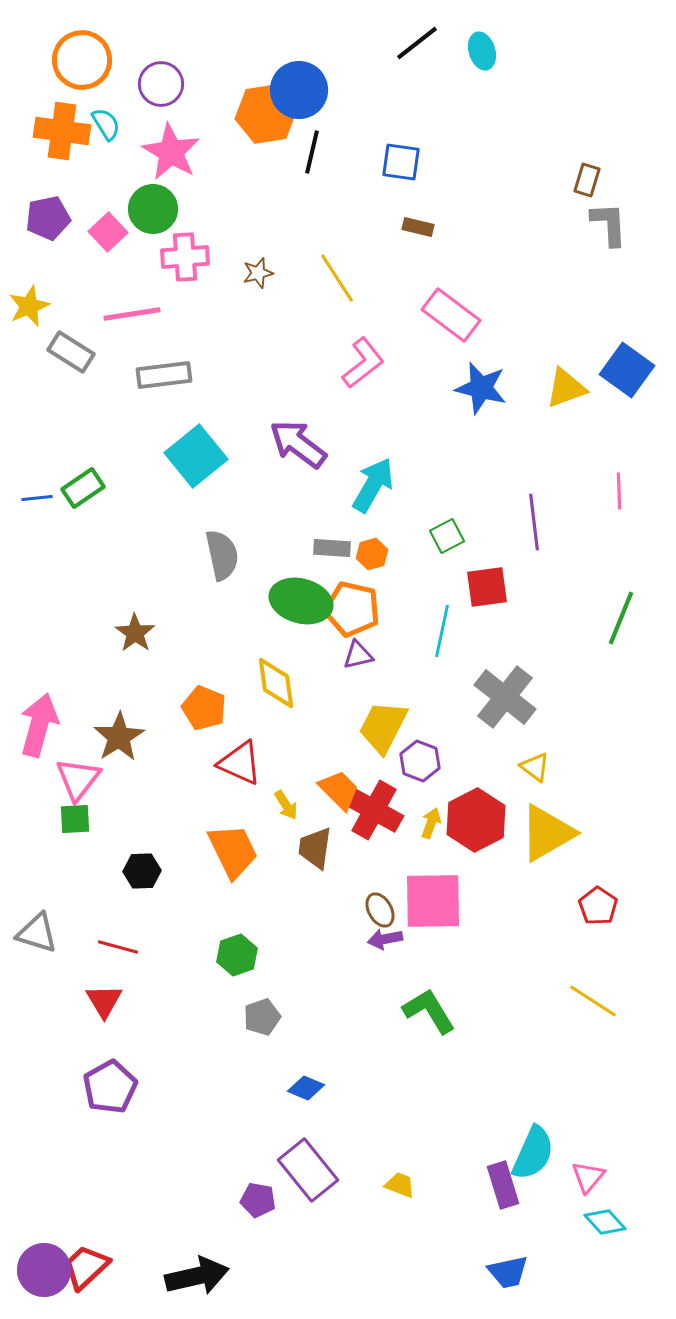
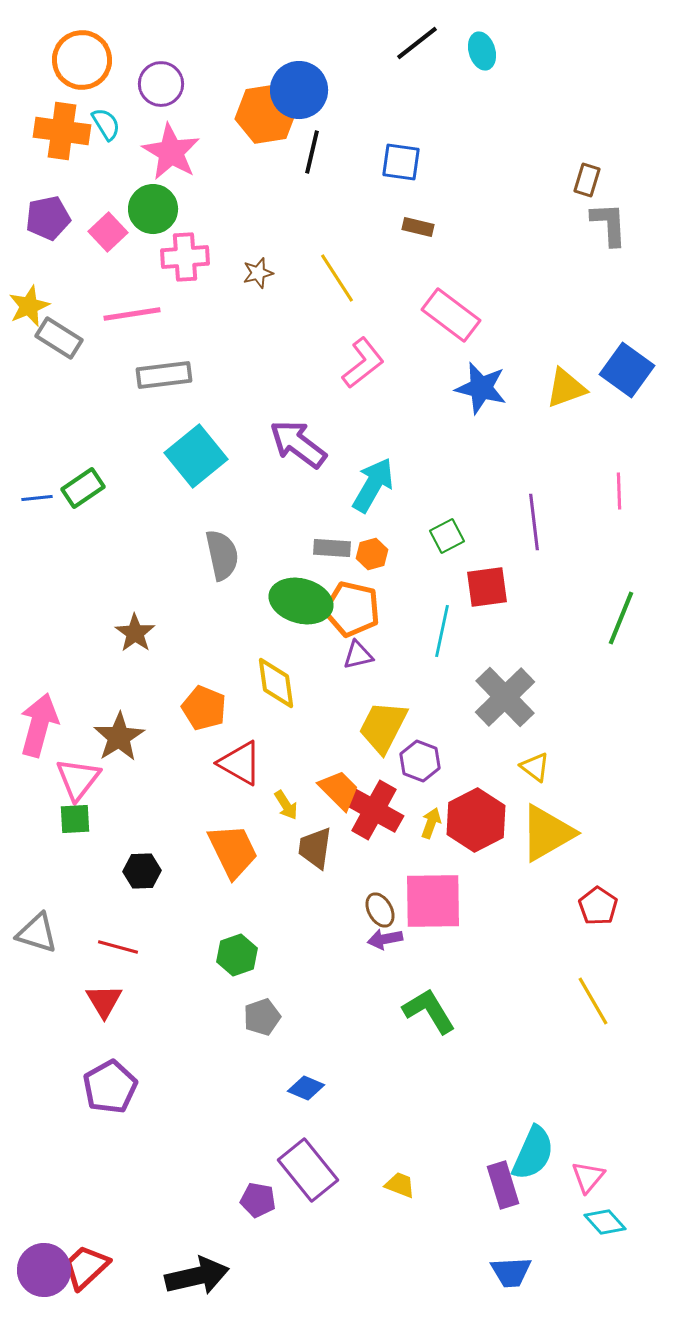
gray rectangle at (71, 352): moved 12 px left, 14 px up
gray cross at (505, 697): rotated 8 degrees clockwise
red triangle at (240, 763): rotated 6 degrees clockwise
yellow line at (593, 1001): rotated 27 degrees clockwise
blue trapezoid at (508, 1272): moved 3 px right; rotated 9 degrees clockwise
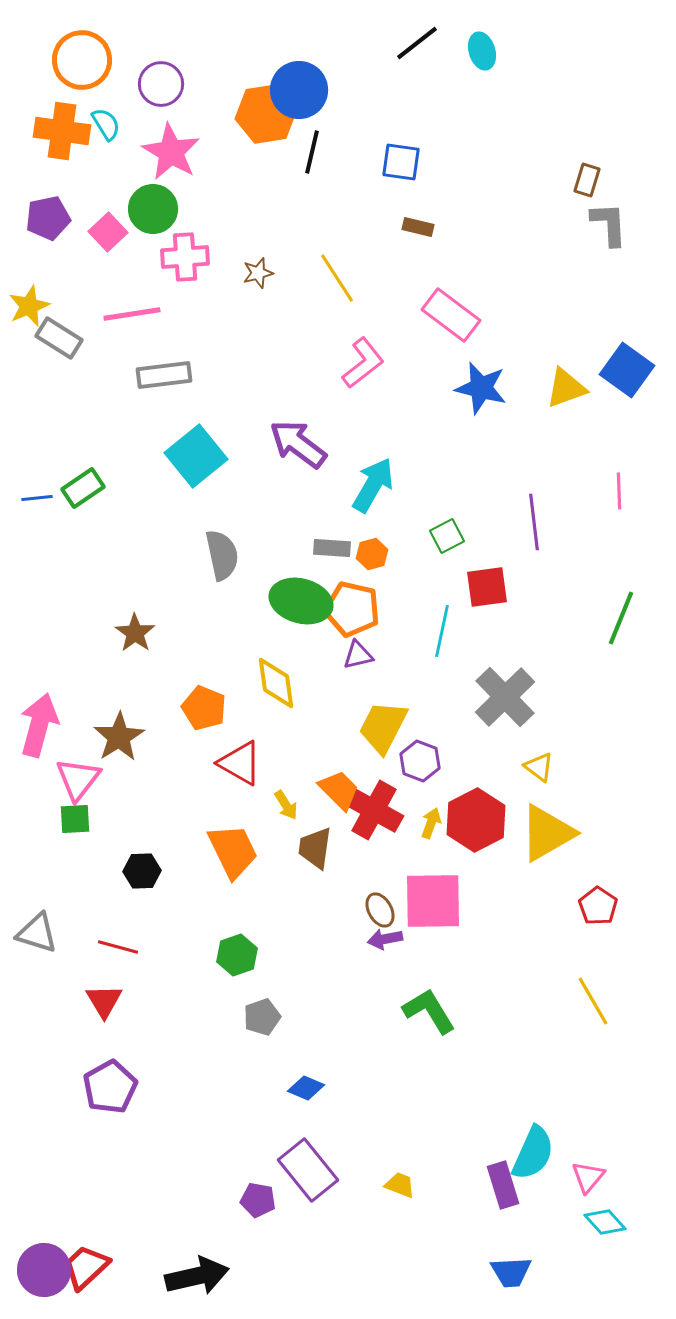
yellow triangle at (535, 767): moved 4 px right
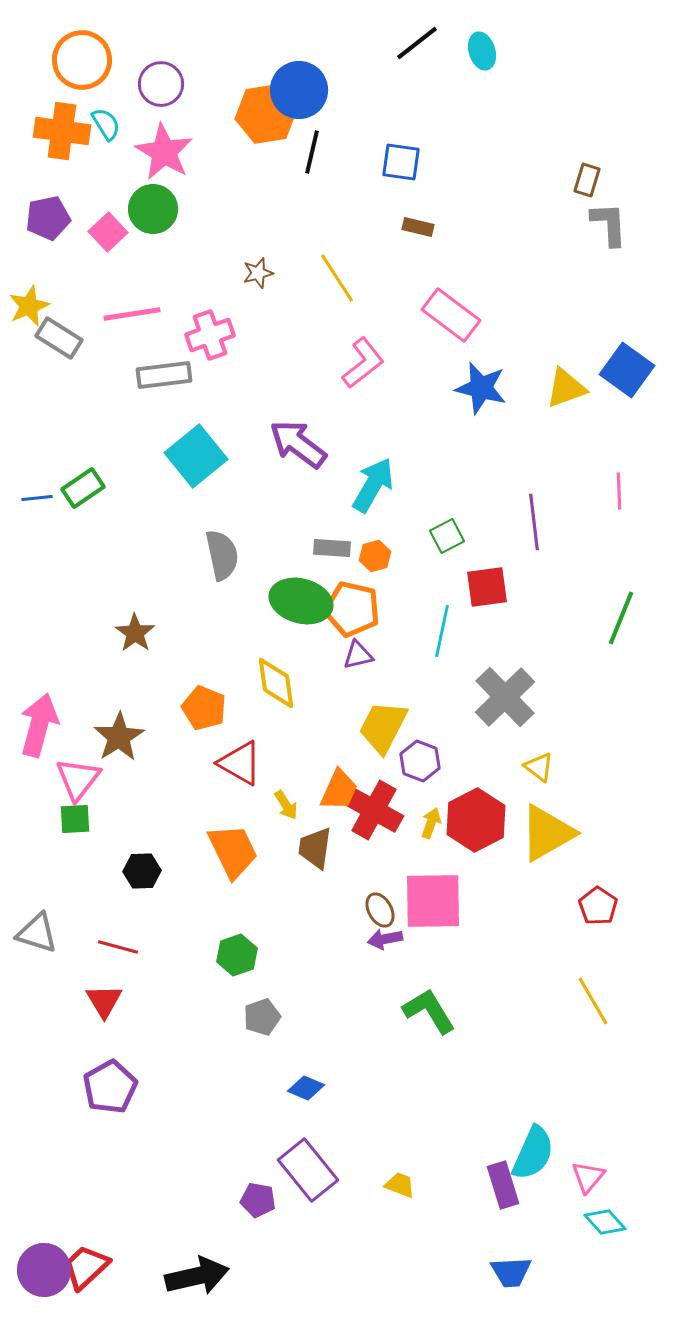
pink star at (171, 152): moved 7 px left
pink cross at (185, 257): moved 25 px right, 78 px down; rotated 15 degrees counterclockwise
orange hexagon at (372, 554): moved 3 px right, 2 px down
orange trapezoid at (339, 790): rotated 69 degrees clockwise
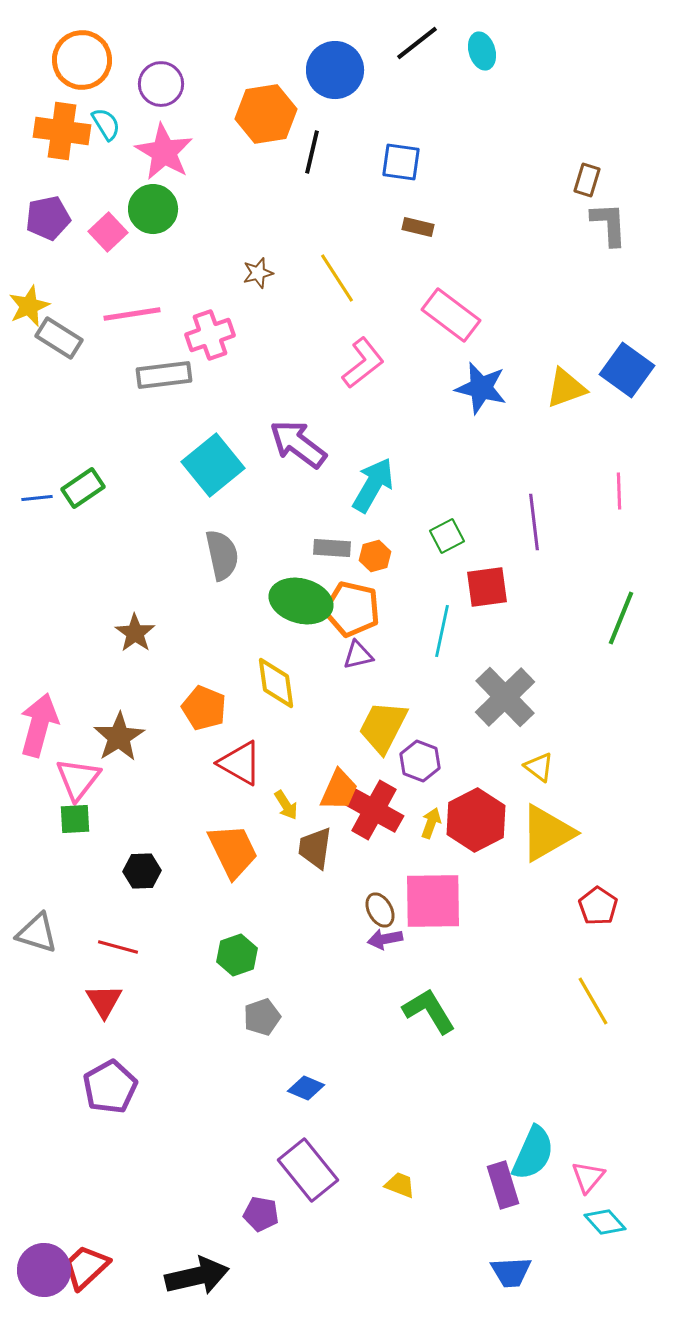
blue circle at (299, 90): moved 36 px right, 20 px up
cyan square at (196, 456): moved 17 px right, 9 px down
purple pentagon at (258, 1200): moved 3 px right, 14 px down
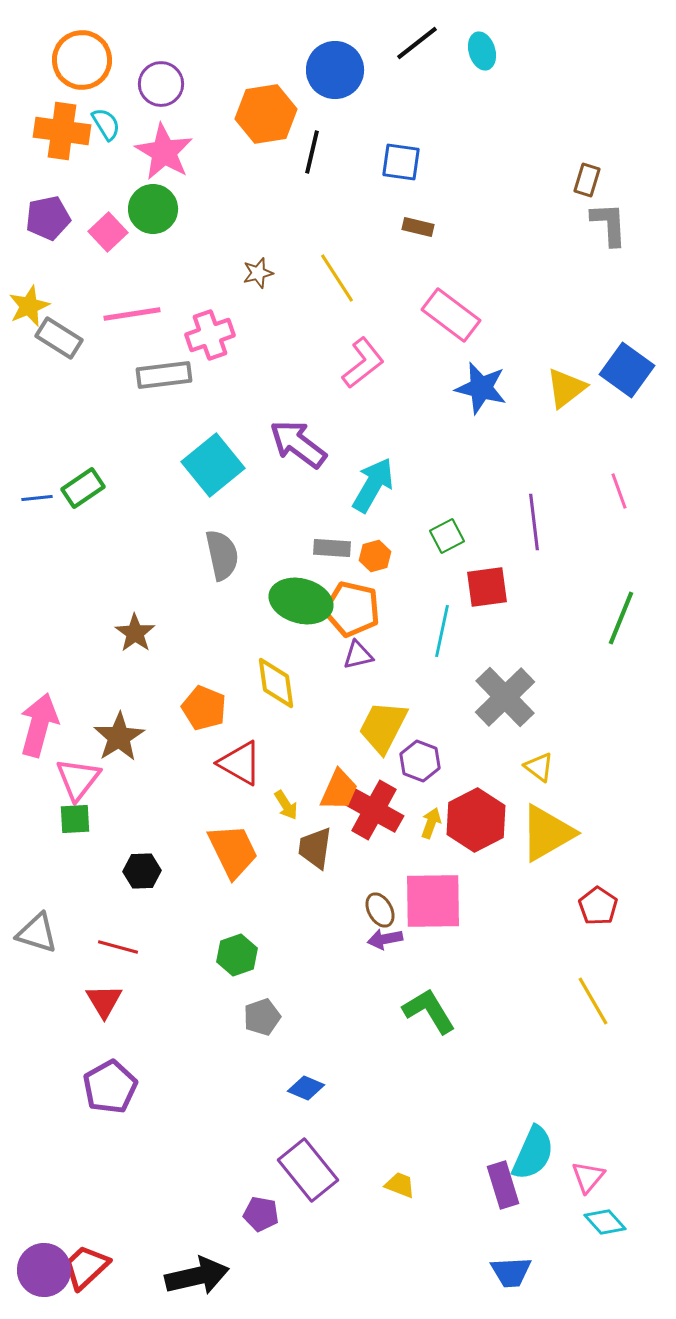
yellow triangle at (566, 388): rotated 18 degrees counterclockwise
pink line at (619, 491): rotated 18 degrees counterclockwise
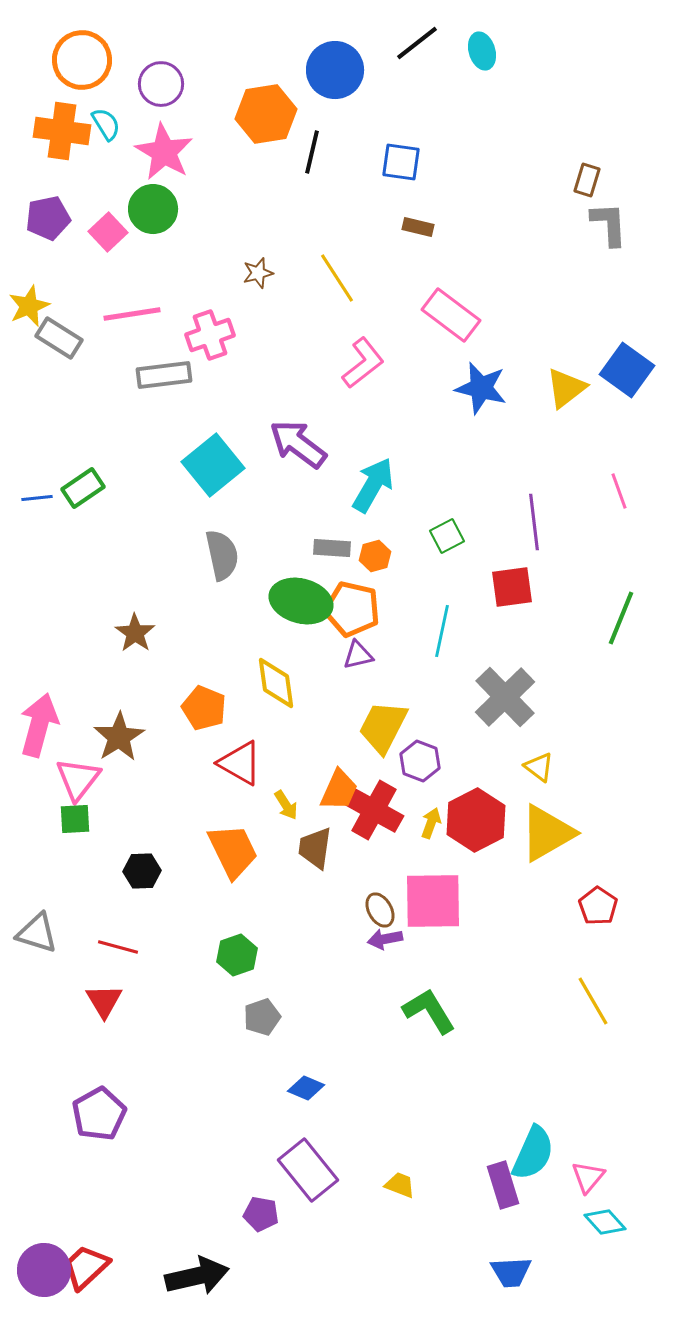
red square at (487, 587): moved 25 px right
purple pentagon at (110, 1087): moved 11 px left, 27 px down
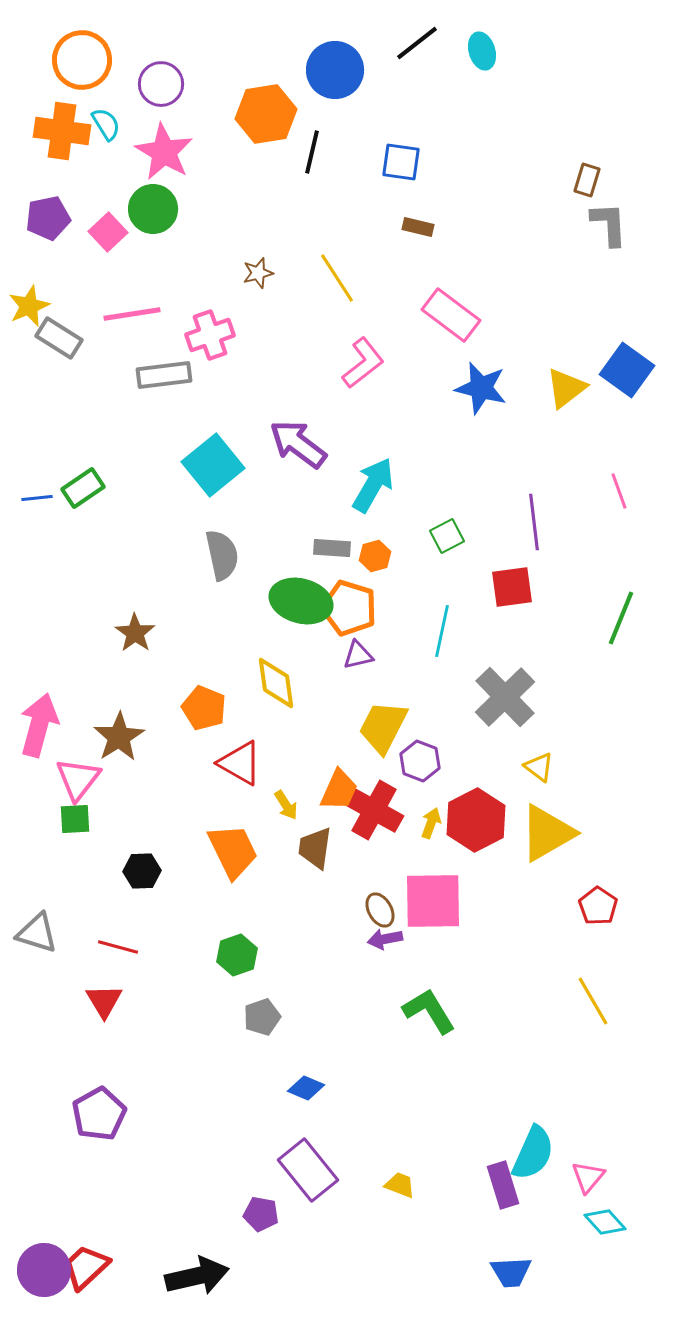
orange pentagon at (352, 609): moved 3 px left, 1 px up; rotated 4 degrees clockwise
